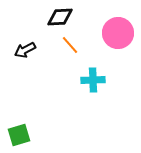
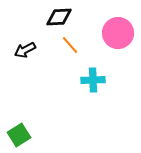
black diamond: moved 1 px left
green square: rotated 15 degrees counterclockwise
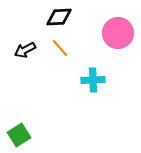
orange line: moved 10 px left, 3 px down
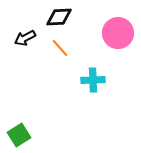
black arrow: moved 12 px up
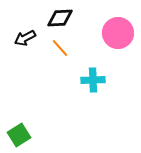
black diamond: moved 1 px right, 1 px down
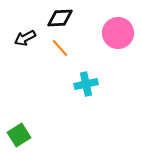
cyan cross: moved 7 px left, 4 px down; rotated 10 degrees counterclockwise
